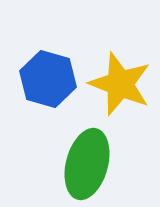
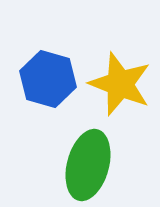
green ellipse: moved 1 px right, 1 px down
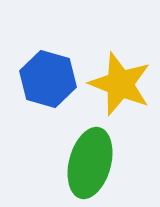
green ellipse: moved 2 px right, 2 px up
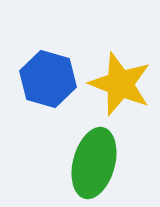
green ellipse: moved 4 px right
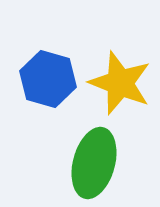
yellow star: moved 1 px up
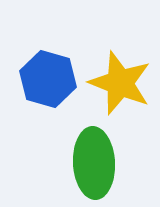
green ellipse: rotated 18 degrees counterclockwise
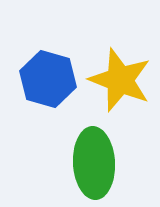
yellow star: moved 3 px up
